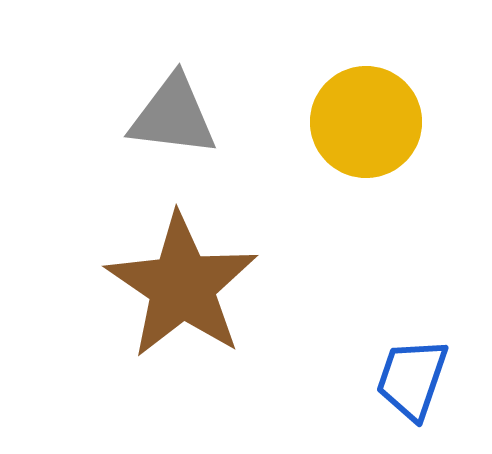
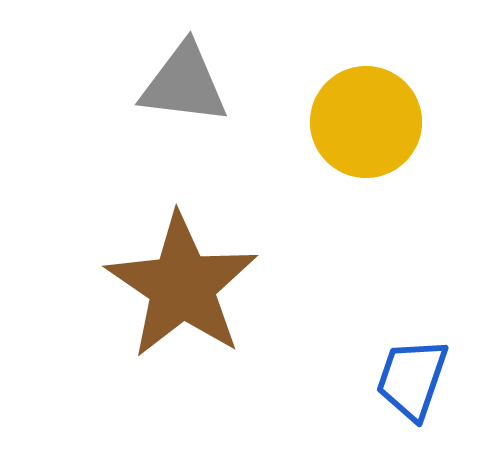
gray triangle: moved 11 px right, 32 px up
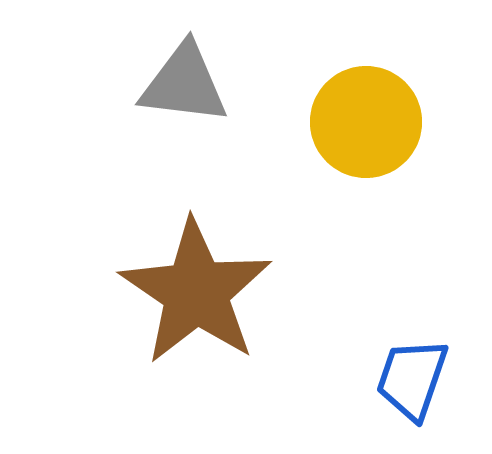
brown star: moved 14 px right, 6 px down
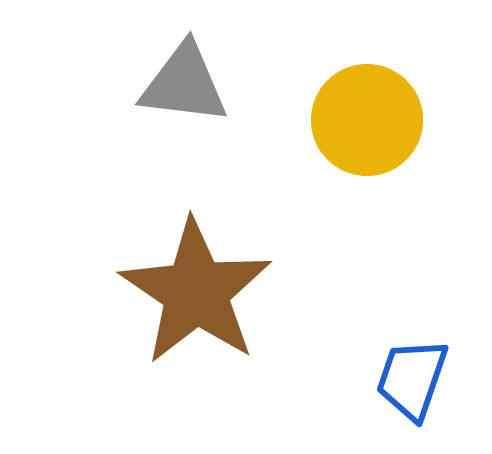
yellow circle: moved 1 px right, 2 px up
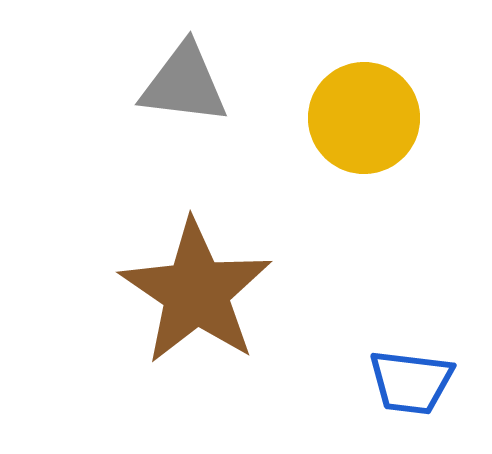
yellow circle: moved 3 px left, 2 px up
blue trapezoid: moved 1 px left, 3 px down; rotated 102 degrees counterclockwise
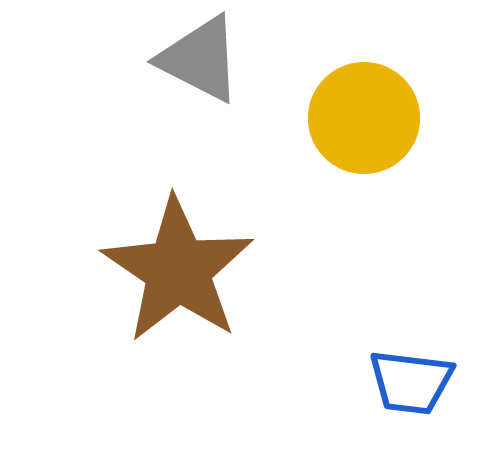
gray triangle: moved 16 px right, 25 px up; rotated 20 degrees clockwise
brown star: moved 18 px left, 22 px up
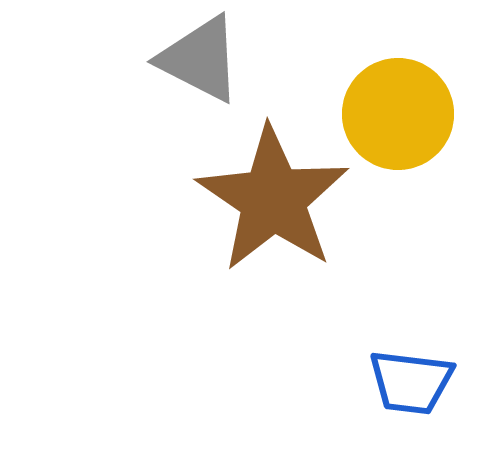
yellow circle: moved 34 px right, 4 px up
brown star: moved 95 px right, 71 px up
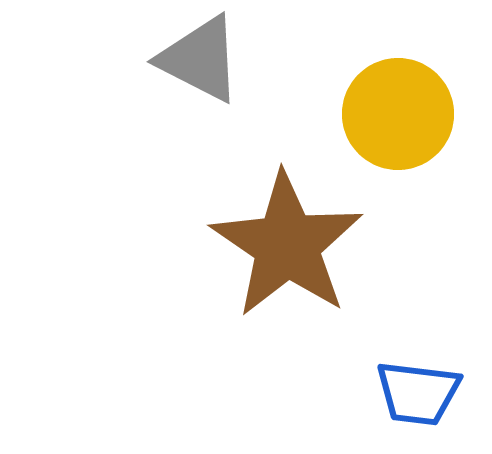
brown star: moved 14 px right, 46 px down
blue trapezoid: moved 7 px right, 11 px down
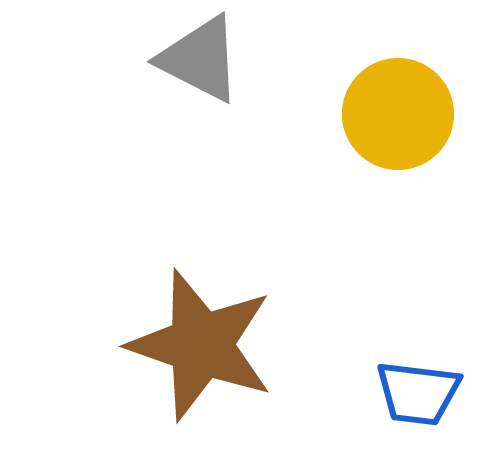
brown star: moved 86 px left, 100 px down; rotated 15 degrees counterclockwise
